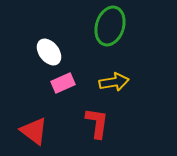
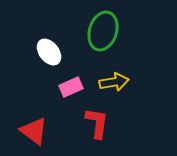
green ellipse: moved 7 px left, 5 px down
pink rectangle: moved 8 px right, 4 px down
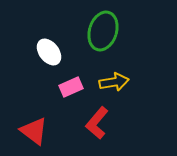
red L-shape: rotated 148 degrees counterclockwise
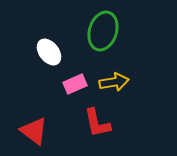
pink rectangle: moved 4 px right, 3 px up
red L-shape: rotated 52 degrees counterclockwise
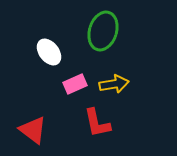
yellow arrow: moved 2 px down
red triangle: moved 1 px left, 1 px up
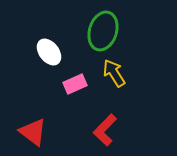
yellow arrow: moved 11 px up; rotated 112 degrees counterclockwise
red L-shape: moved 8 px right, 7 px down; rotated 56 degrees clockwise
red triangle: moved 2 px down
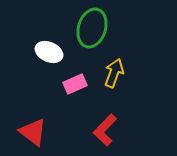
green ellipse: moved 11 px left, 3 px up
white ellipse: rotated 28 degrees counterclockwise
yellow arrow: rotated 52 degrees clockwise
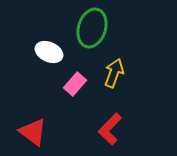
pink rectangle: rotated 25 degrees counterclockwise
red L-shape: moved 5 px right, 1 px up
